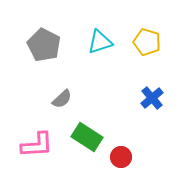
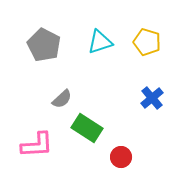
green rectangle: moved 9 px up
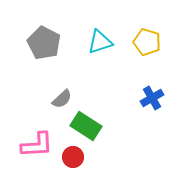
gray pentagon: moved 2 px up
blue cross: rotated 10 degrees clockwise
green rectangle: moved 1 px left, 2 px up
red circle: moved 48 px left
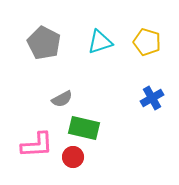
gray semicircle: rotated 15 degrees clockwise
green rectangle: moved 2 px left, 2 px down; rotated 20 degrees counterclockwise
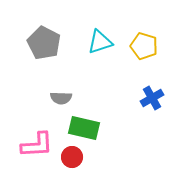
yellow pentagon: moved 3 px left, 4 px down
gray semicircle: moved 1 px left, 1 px up; rotated 30 degrees clockwise
red circle: moved 1 px left
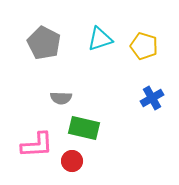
cyan triangle: moved 3 px up
red circle: moved 4 px down
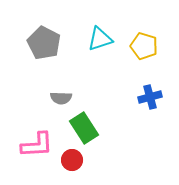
blue cross: moved 2 px left, 1 px up; rotated 15 degrees clockwise
green rectangle: rotated 44 degrees clockwise
red circle: moved 1 px up
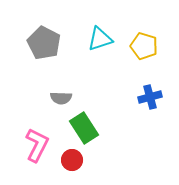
pink L-shape: rotated 60 degrees counterclockwise
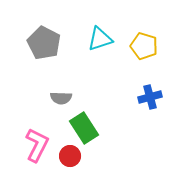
red circle: moved 2 px left, 4 px up
